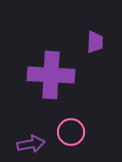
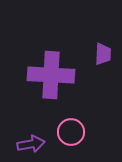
purple trapezoid: moved 8 px right, 12 px down
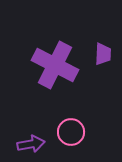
purple cross: moved 4 px right, 10 px up; rotated 24 degrees clockwise
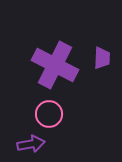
purple trapezoid: moved 1 px left, 4 px down
pink circle: moved 22 px left, 18 px up
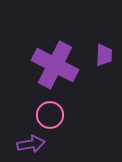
purple trapezoid: moved 2 px right, 3 px up
pink circle: moved 1 px right, 1 px down
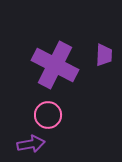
pink circle: moved 2 px left
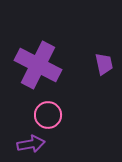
purple trapezoid: moved 9 px down; rotated 15 degrees counterclockwise
purple cross: moved 17 px left
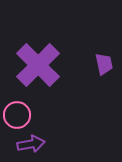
purple cross: rotated 18 degrees clockwise
pink circle: moved 31 px left
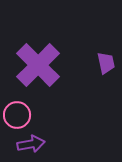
purple trapezoid: moved 2 px right, 1 px up
